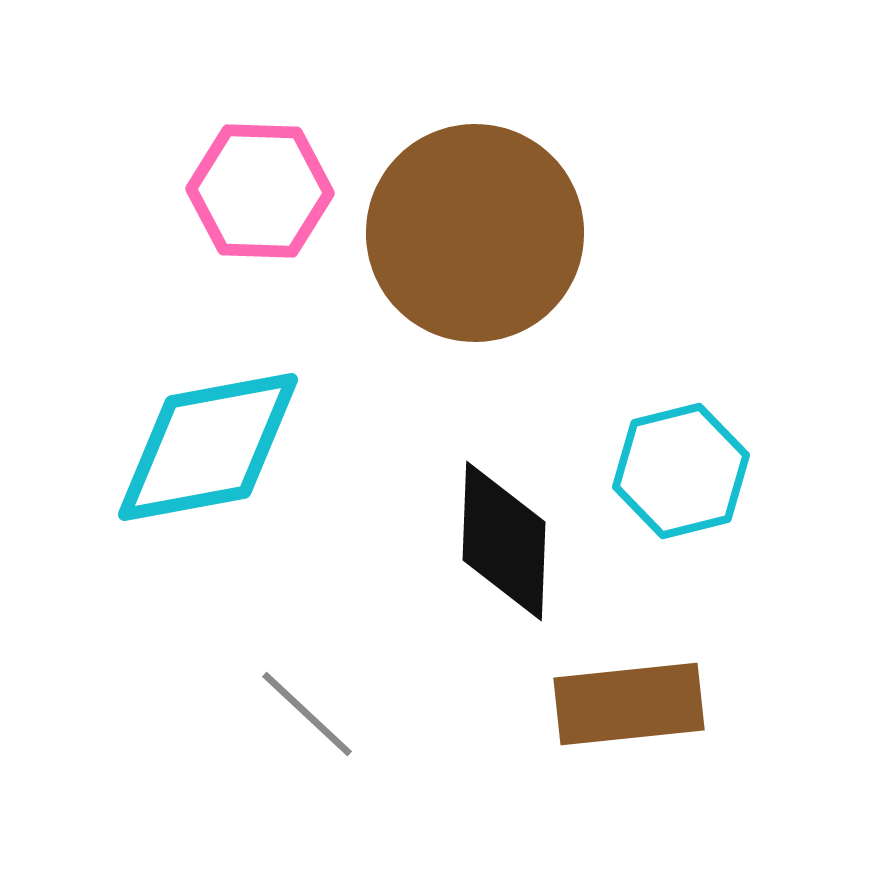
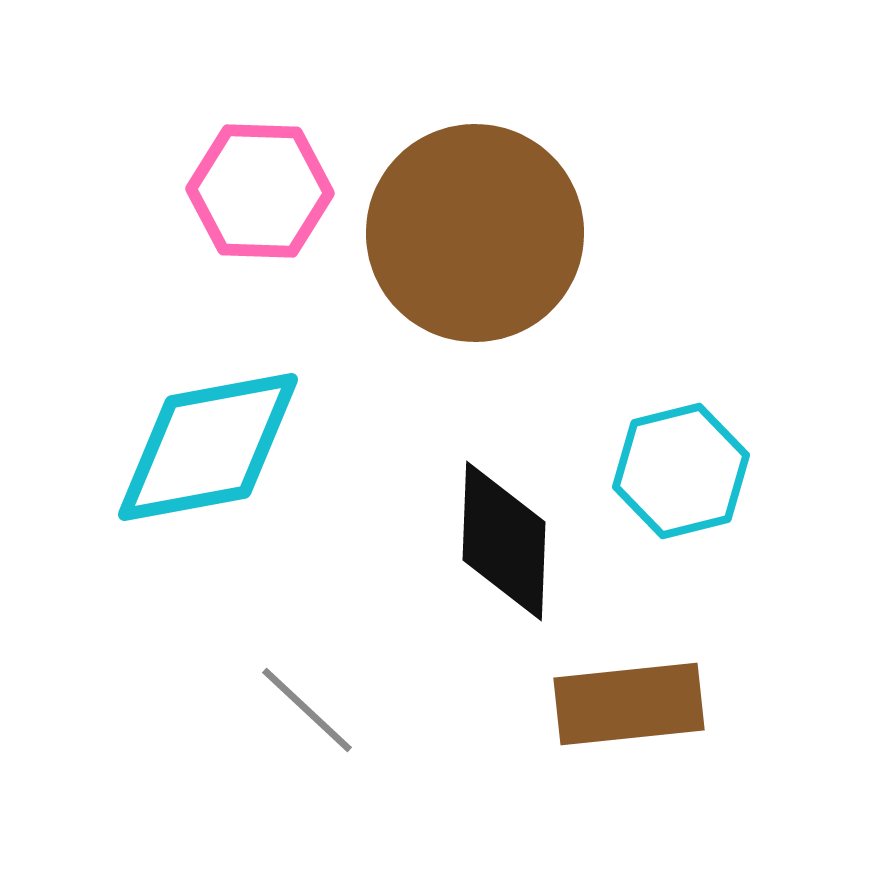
gray line: moved 4 px up
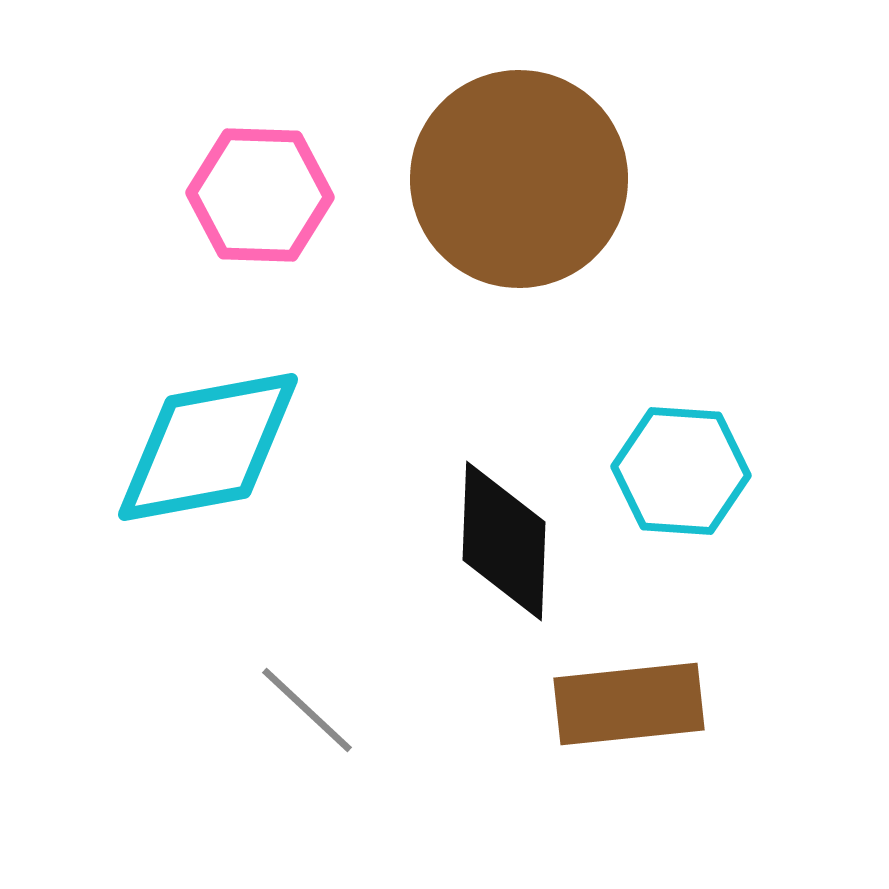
pink hexagon: moved 4 px down
brown circle: moved 44 px right, 54 px up
cyan hexagon: rotated 18 degrees clockwise
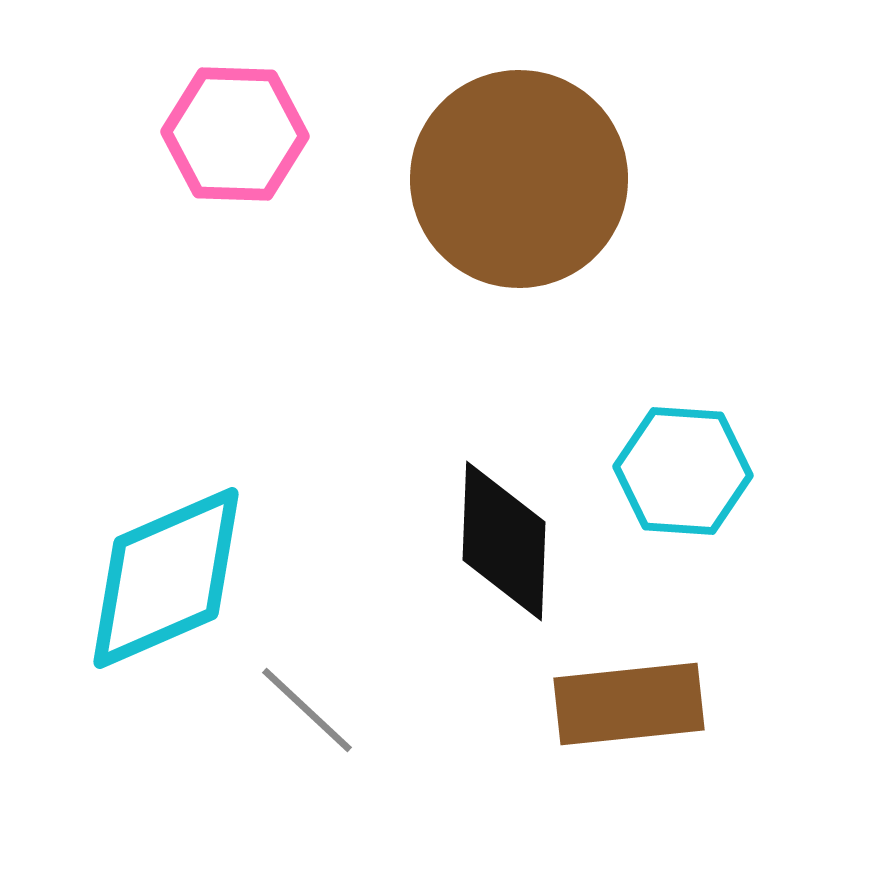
pink hexagon: moved 25 px left, 61 px up
cyan diamond: moved 42 px left, 131 px down; rotated 13 degrees counterclockwise
cyan hexagon: moved 2 px right
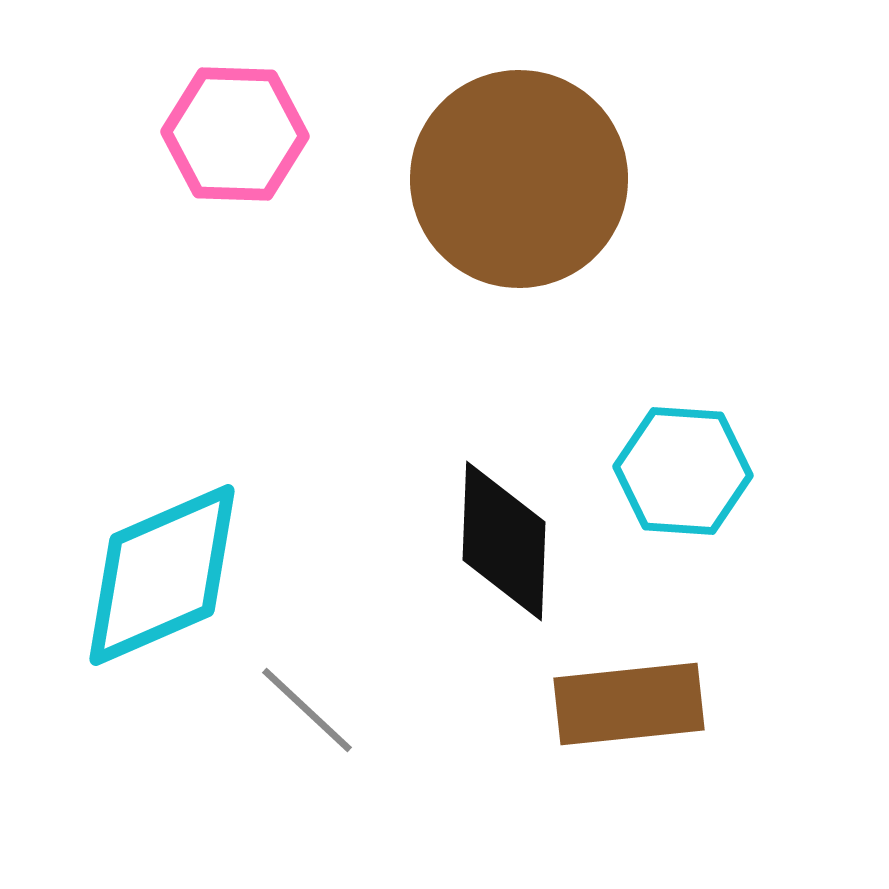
cyan diamond: moved 4 px left, 3 px up
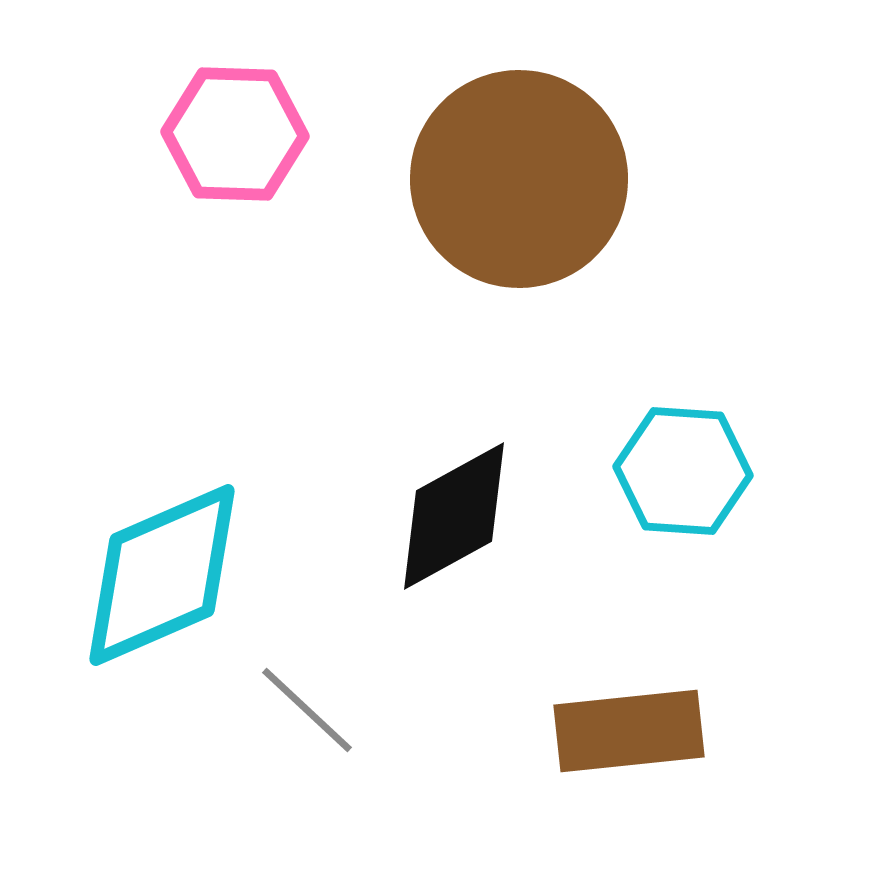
black diamond: moved 50 px left, 25 px up; rotated 59 degrees clockwise
brown rectangle: moved 27 px down
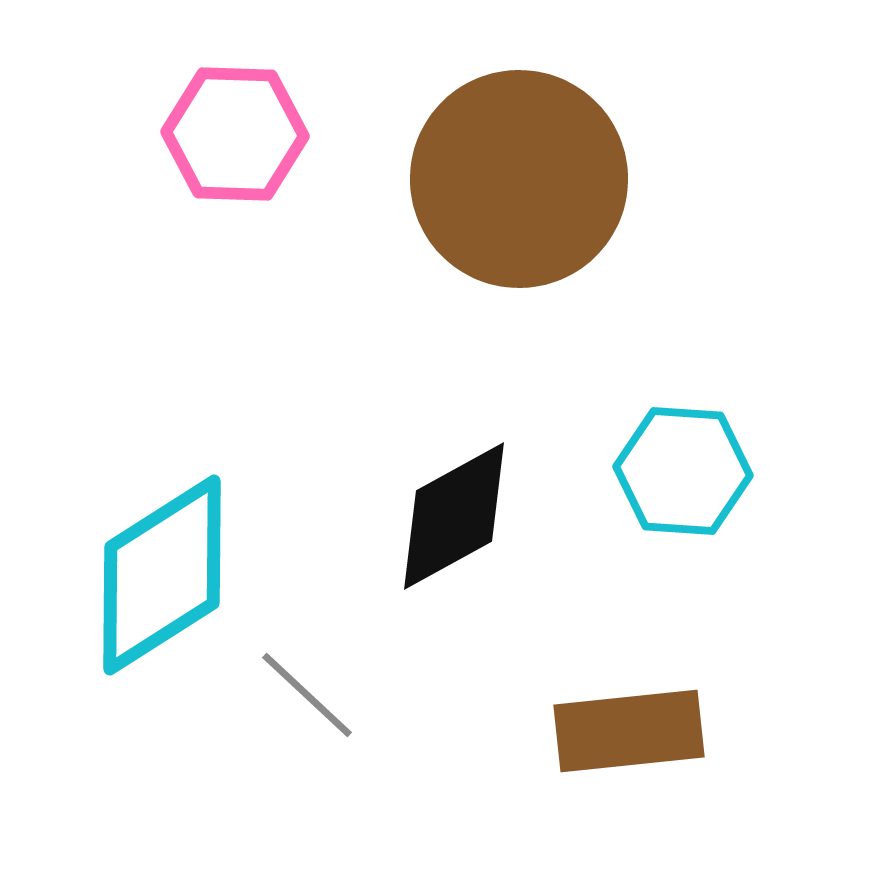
cyan diamond: rotated 9 degrees counterclockwise
gray line: moved 15 px up
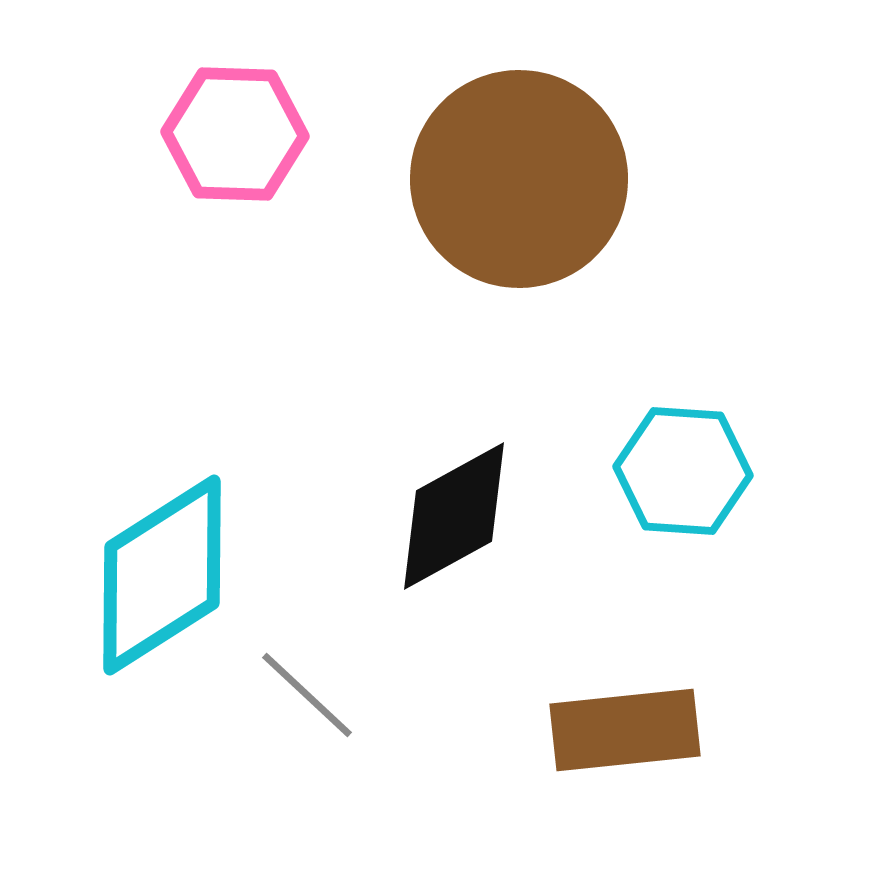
brown rectangle: moved 4 px left, 1 px up
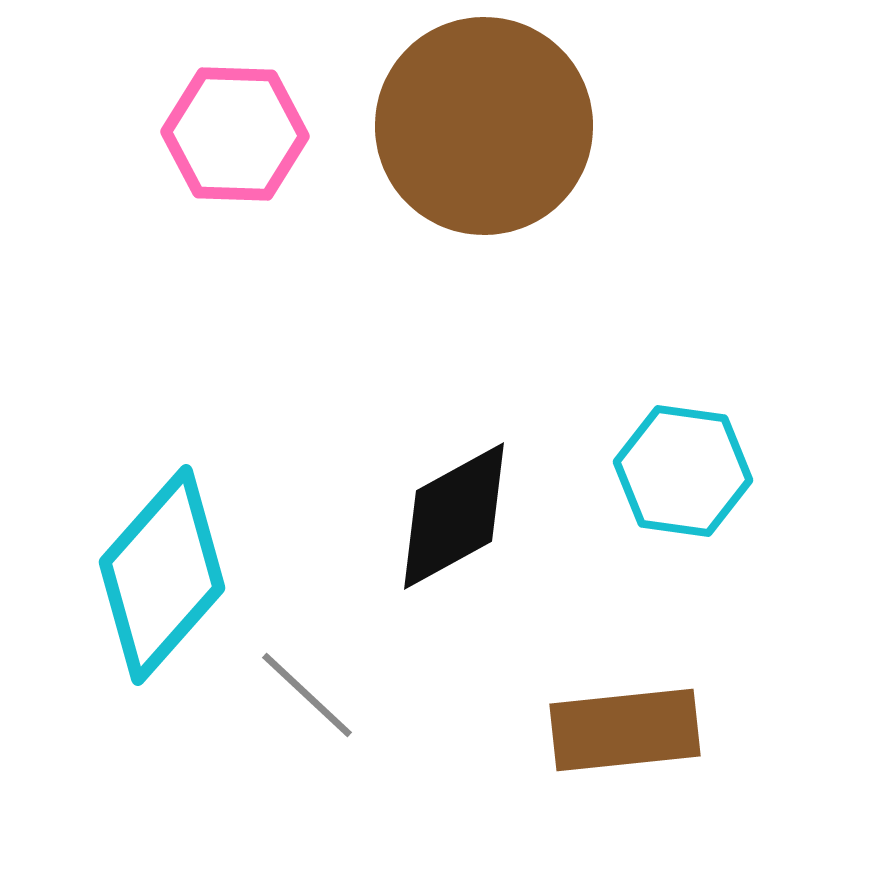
brown circle: moved 35 px left, 53 px up
cyan hexagon: rotated 4 degrees clockwise
cyan diamond: rotated 16 degrees counterclockwise
